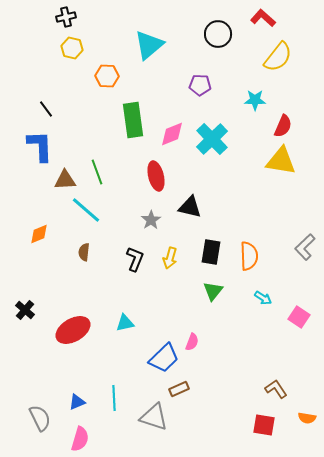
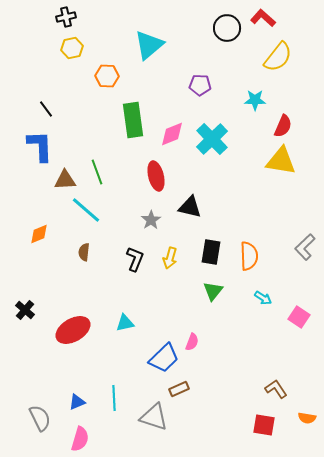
black circle at (218, 34): moved 9 px right, 6 px up
yellow hexagon at (72, 48): rotated 25 degrees counterclockwise
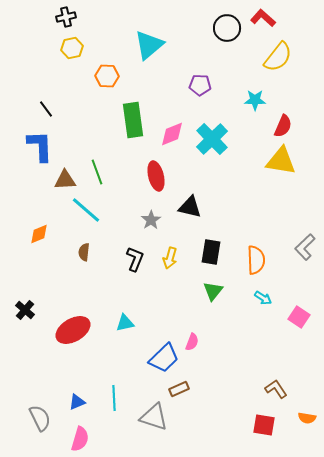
orange semicircle at (249, 256): moved 7 px right, 4 px down
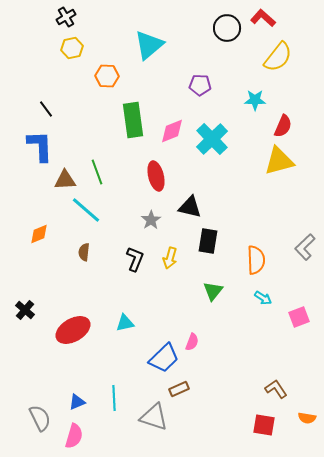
black cross at (66, 17): rotated 18 degrees counterclockwise
pink diamond at (172, 134): moved 3 px up
yellow triangle at (281, 161): moved 2 px left; rotated 24 degrees counterclockwise
black rectangle at (211, 252): moved 3 px left, 11 px up
pink square at (299, 317): rotated 35 degrees clockwise
pink semicircle at (80, 439): moved 6 px left, 3 px up
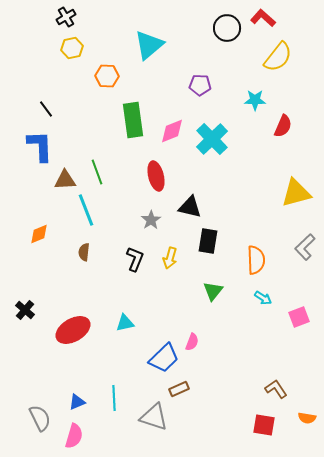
yellow triangle at (279, 161): moved 17 px right, 32 px down
cyan line at (86, 210): rotated 28 degrees clockwise
